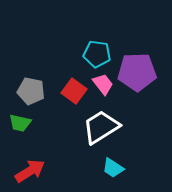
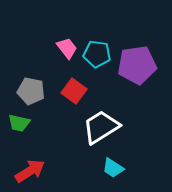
purple pentagon: moved 7 px up; rotated 6 degrees counterclockwise
pink trapezoid: moved 36 px left, 36 px up
green trapezoid: moved 1 px left
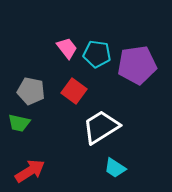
cyan trapezoid: moved 2 px right
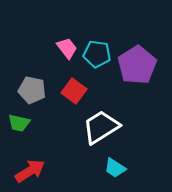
purple pentagon: rotated 24 degrees counterclockwise
gray pentagon: moved 1 px right, 1 px up
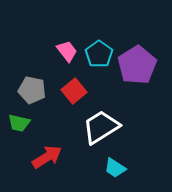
pink trapezoid: moved 3 px down
cyan pentagon: moved 2 px right; rotated 28 degrees clockwise
red square: rotated 15 degrees clockwise
red arrow: moved 17 px right, 14 px up
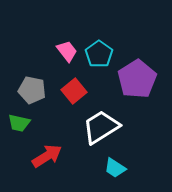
purple pentagon: moved 14 px down
red arrow: moved 1 px up
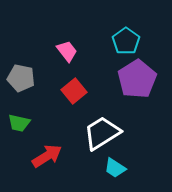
cyan pentagon: moved 27 px right, 13 px up
gray pentagon: moved 11 px left, 12 px up
white trapezoid: moved 1 px right, 6 px down
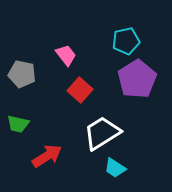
cyan pentagon: rotated 24 degrees clockwise
pink trapezoid: moved 1 px left, 4 px down
gray pentagon: moved 1 px right, 4 px up
red square: moved 6 px right, 1 px up; rotated 10 degrees counterclockwise
green trapezoid: moved 1 px left, 1 px down
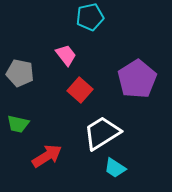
cyan pentagon: moved 36 px left, 24 px up
gray pentagon: moved 2 px left, 1 px up
